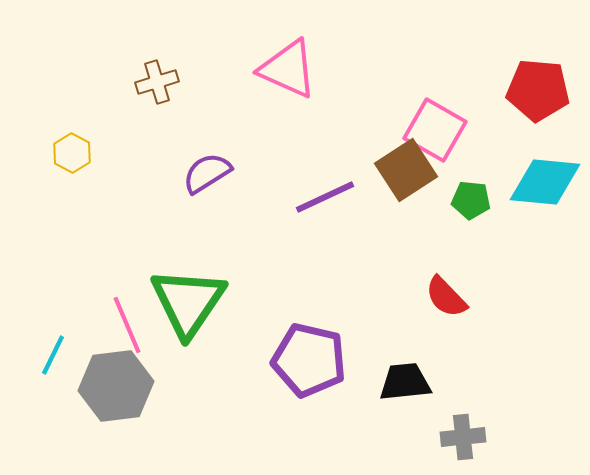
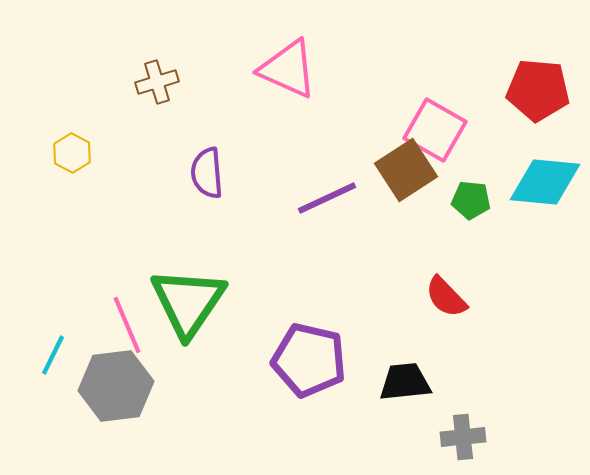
purple semicircle: rotated 63 degrees counterclockwise
purple line: moved 2 px right, 1 px down
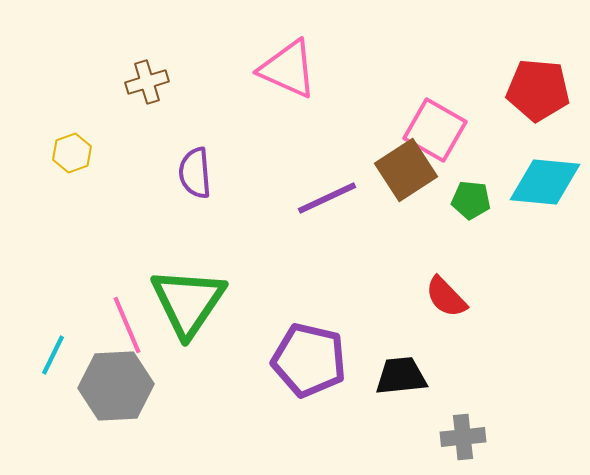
brown cross: moved 10 px left
yellow hexagon: rotated 12 degrees clockwise
purple semicircle: moved 12 px left
black trapezoid: moved 4 px left, 6 px up
gray hexagon: rotated 4 degrees clockwise
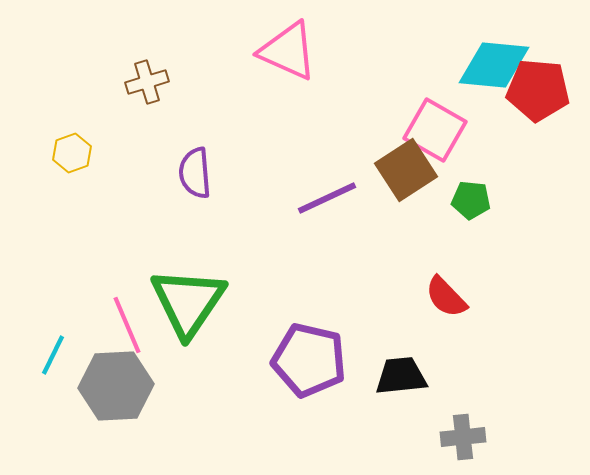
pink triangle: moved 18 px up
cyan diamond: moved 51 px left, 117 px up
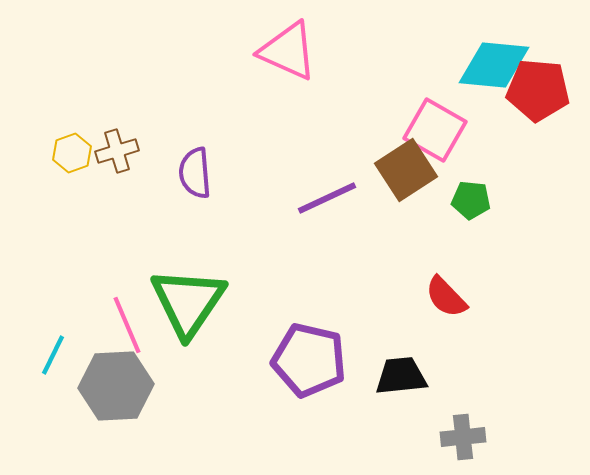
brown cross: moved 30 px left, 69 px down
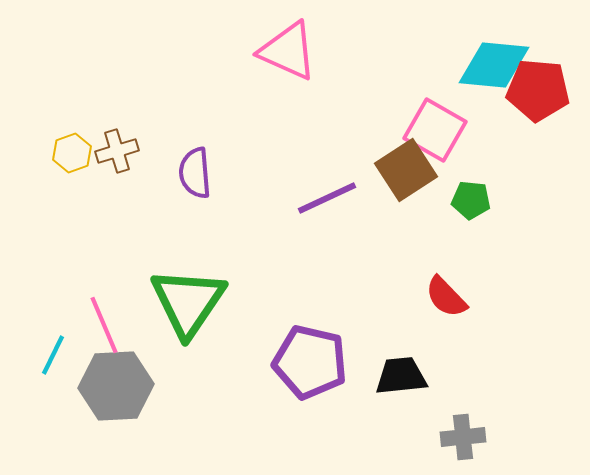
pink line: moved 23 px left
purple pentagon: moved 1 px right, 2 px down
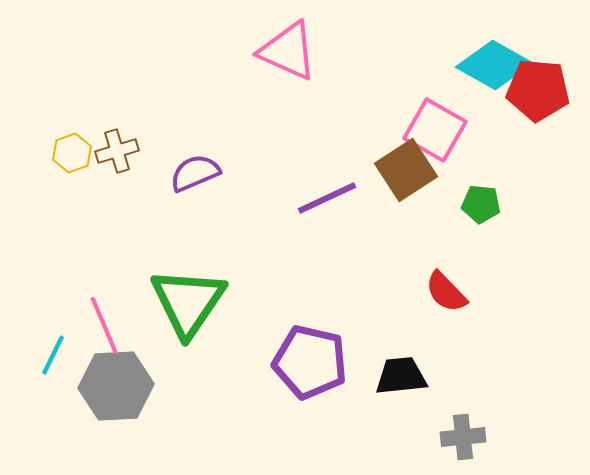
cyan diamond: rotated 24 degrees clockwise
purple semicircle: rotated 72 degrees clockwise
green pentagon: moved 10 px right, 4 px down
red semicircle: moved 5 px up
